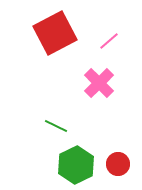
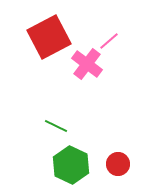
red square: moved 6 px left, 4 px down
pink cross: moved 12 px left, 19 px up; rotated 8 degrees counterclockwise
green hexagon: moved 5 px left; rotated 9 degrees counterclockwise
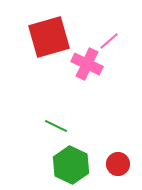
red square: rotated 12 degrees clockwise
pink cross: rotated 12 degrees counterclockwise
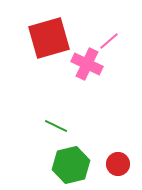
red square: moved 1 px down
green hexagon: rotated 21 degrees clockwise
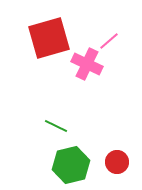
red circle: moved 1 px left, 2 px up
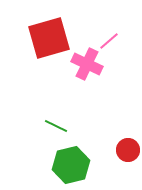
red circle: moved 11 px right, 12 px up
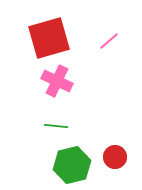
pink cross: moved 30 px left, 17 px down
green line: rotated 20 degrees counterclockwise
red circle: moved 13 px left, 7 px down
green hexagon: moved 1 px right
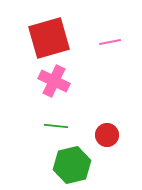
pink line: moved 1 px right, 1 px down; rotated 30 degrees clockwise
pink cross: moved 3 px left
red circle: moved 8 px left, 22 px up
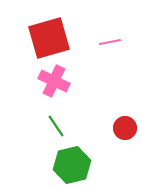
green line: rotated 50 degrees clockwise
red circle: moved 18 px right, 7 px up
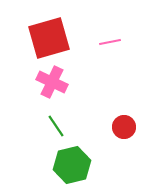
pink cross: moved 2 px left, 1 px down
red circle: moved 1 px left, 1 px up
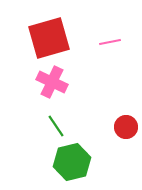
red circle: moved 2 px right
green hexagon: moved 3 px up
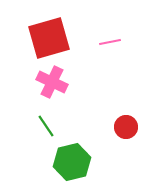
green line: moved 10 px left
